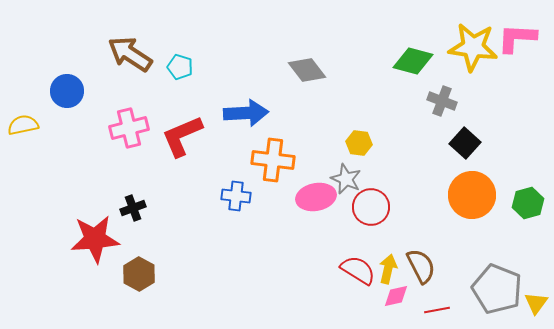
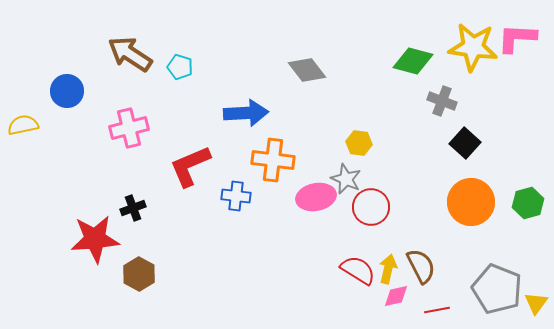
red L-shape: moved 8 px right, 30 px down
orange circle: moved 1 px left, 7 px down
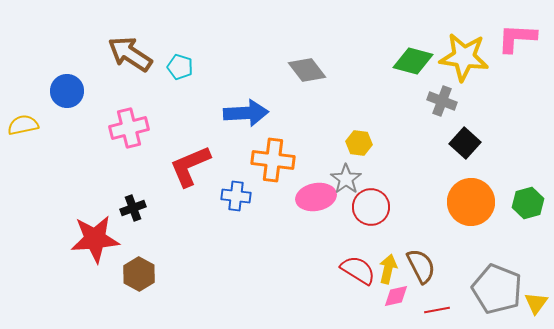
yellow star: moved 9 px left, 10 px down
gray star: rotated 12 degrees clockwise
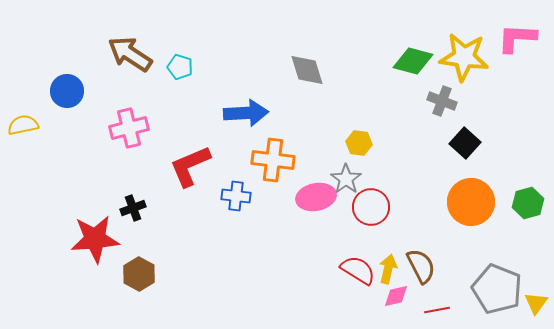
gray diamond: rotated 21 degrees clockwise
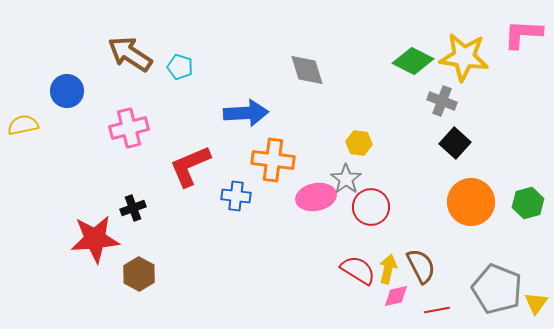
pink L-shape: moved 6 px right, 4 px up
green diamond: rotated 12 degrees clockwise
black square: moved 10 px left
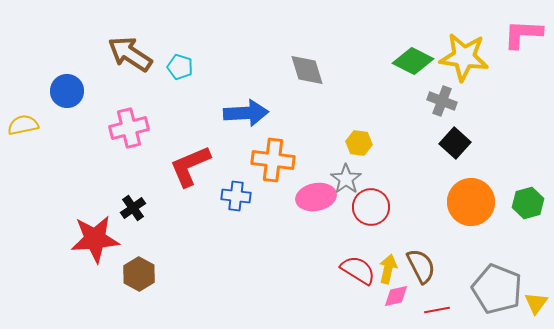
black cross: rotated 15 degrees counterclockwise
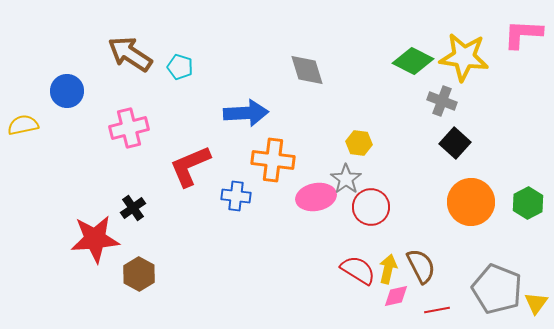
green hexagon: rotated 12 degrees counterclockwise
